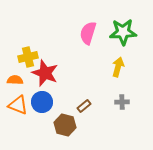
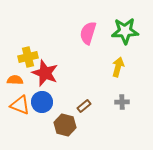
green star: moved 2 px right, 1 px up
orange triangle: moved 2 px right
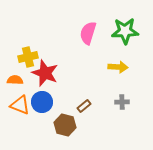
yellow arrow: rotated 78 degrees clockwise
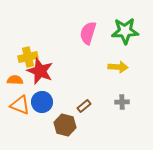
red star: moved 5 px left, 2 px up
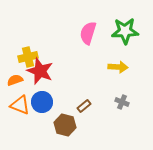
orange semicircle: rotated 21 degrees counterclockwise
gray cross: rotated 24 degrees clockwise
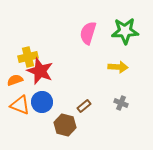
gray cross: moved 1 px left, 1 px down
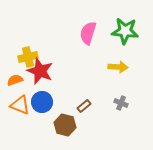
green star: rotated 8 degrees clockwise
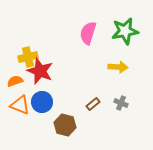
green star: rotated 16 degrees counterclockwise
orange semicircle: moved 1 px down
brown rectangle: moved 9 px right, 2 px up
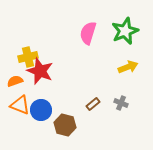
green star: rotated 12 degrees counterclockwise
yellow arrow: moved 10 px right; rotated 24 degrees counterclockwise
blue circle: moved 1 px left, 8 px down
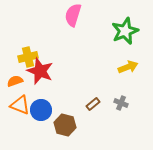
pink semicircle: moved 15 px left, 18 px up
